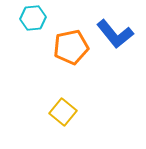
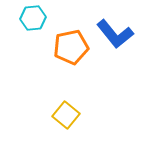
yellow square: moved 3 px right, 3 px down
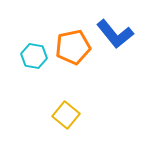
cyan hexagon: moved 1 px right, 38 px down; rotated 15 degrees clockwise
orange pentagon: moved 2 px right
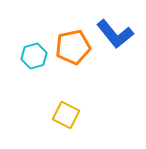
cyan hexagon: rotated 25 degrees counterclockwise
yellow square: rotated 12 degrees counterclockwise
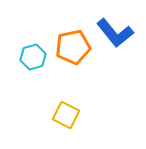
blue L-shape: moved 1 px up
cyan hexagon: moved 1 px left, 1 px down
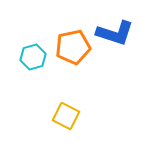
blue L-shape: rotated 33 degrees counterclockwise
yellow square: moved 1 px down
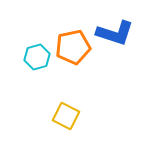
cyan hexagon: moved 4 px right
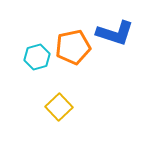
yellow square: moved 7 px left, 9 px up; rotated 20 degrees clockwise
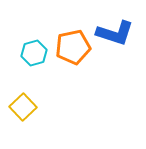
cyan hexagon: moved 3 px left, 4 px up
yellow square: moved 36 px left
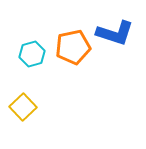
cyan hexagon: moved 2 px left, 1 px down
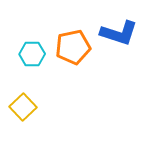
blue L-shape: moved 4 px right
cyan hexagon: rotated 15 degrees clockwise
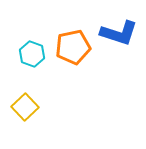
cyan hexagon: rotated 20 degrees clockwise
yellow square: moved 2 px right
